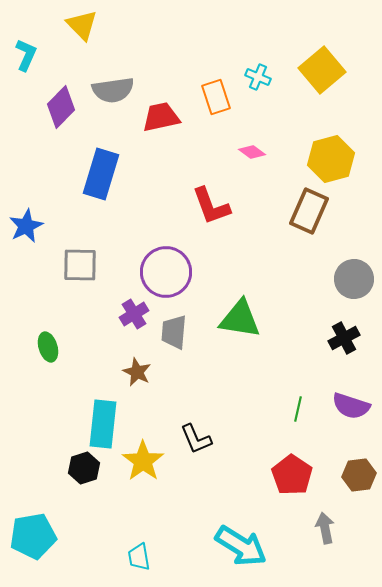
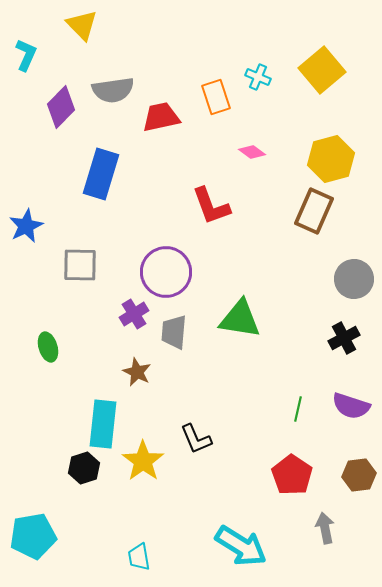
brown rectangle: moved 5 px right
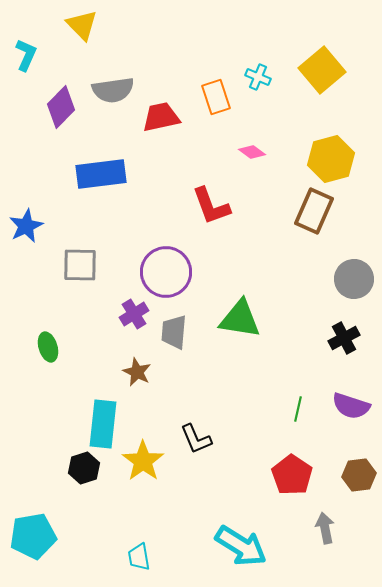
blue rectangle: rotated 66 degrees clockwise
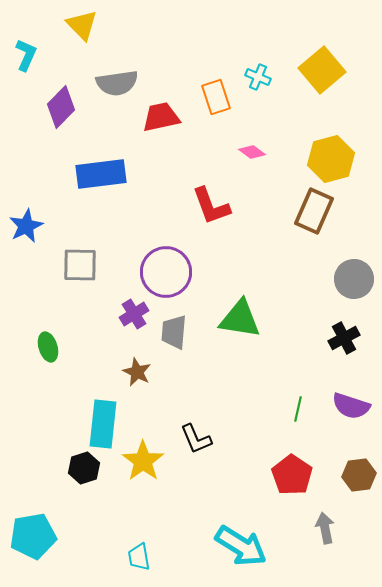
gray semicircle: moved 4 px right, 7 px up
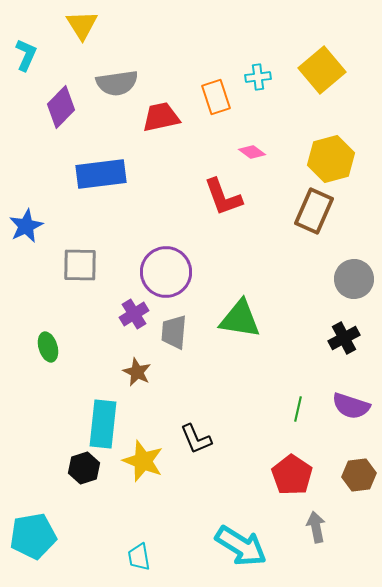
yellow triangle: rotated 12 degrees clockwise
cyan cross: rotated 30 degrees counterclockwise
red L-shape: moved 12 px right, 9 px up
yellow star: rotated 15 degrees counterclockwise
gray arrow: moved 9 px left, 1 px up
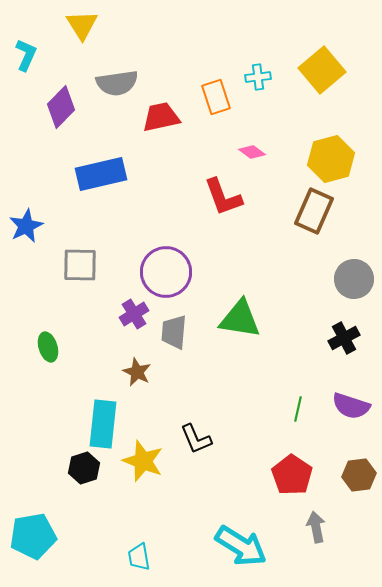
blue rectangle: rotated 6 degrees counterclockwise
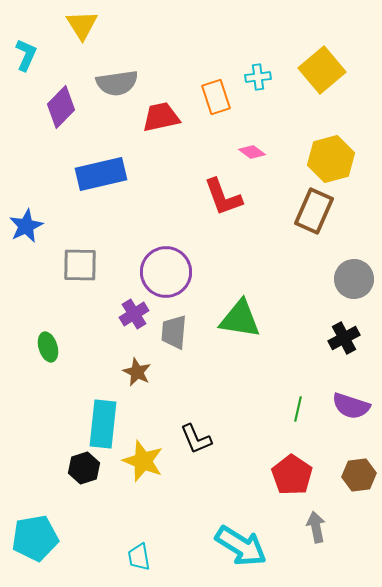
cyan pentagon: moved 2 px right, 2 px down
